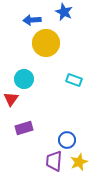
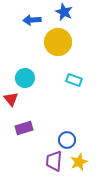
yellow circle: moved 12 px right, 1 px up
cyan circle: moved 1 px right, 1 px up
red triangle: rotated 14 degrees counterclockwise
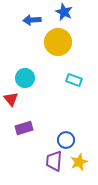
blue circle: moved 1 px left
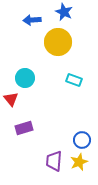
blue circle: moved 16 px right
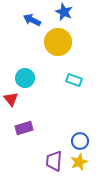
blue arrow: rotated 30 degrees clockwise
blue circle: moved 2 px left, 1 px down
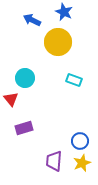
yellow star: moved 3 px right, 1 px down
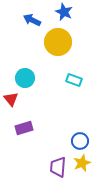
purple trapezoid: moved 4 px right, 6 px down
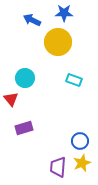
blue star: moved 1 px down; rotated 24 degrees counterclockwise
